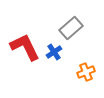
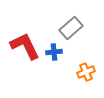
red L-shape: moved 1 px up
blue cross: rotated 28 degrees clockwise
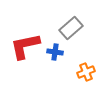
red L-shape: rotated 76 degrees counterclockwise
blue cross: moved 1 px right; rotated 14 degrees clockwise
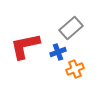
blue cross: moved 3 px right; rotated 28 degrees counterclockwise
orange cross: moved 11 px left, 3 px up
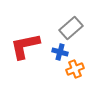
blue cross: moved 2 px right; rotated 35 degrees clockwise
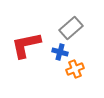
red L-shape: moved 1 px right, 1 px up
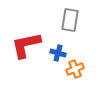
gray rectangle: moved 1 px left, 8 px up; rotated 40 degrees counterclockwise
blue cross: moved 2 px left, 1 px down
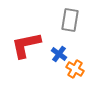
blue cross: moved 1 px right, 1 px down; rotated 21 degrees clockwise
orange cross: rotated 36 degrees counterclockwise
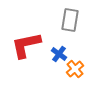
orange cross: rotated 18 degrees clockwise
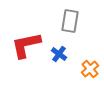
gray rectangle: moved 1 px down
orange cross: moved 15 px right
